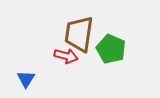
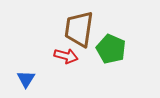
brown trapezoid: moved 5 px up
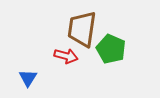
brown trapezoid: moved 3 px right
blue triangle: moved 2 px right, 1 px up
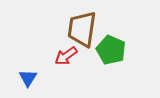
green pentagon: moved 1 px down
red arrow: rotated 130 degrees clockwise
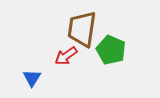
blue triangle: moved 4 px right
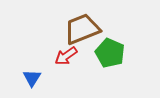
brown trapezoid: rotated 60 degrees clockwise
green pentagon: moved 1 px left, 3 px down
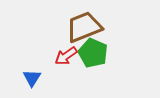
brown trapezoid: moved 2 px right, 2 px up
green pentagon: moved 17 px left
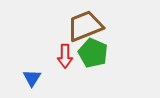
brown trapezoid: moved 1 px right, 1 px up
red arrow: moved 1 px left; rotated 55 degrees counterclockwise
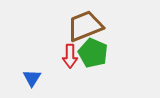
red arrow: moved 5 px right
